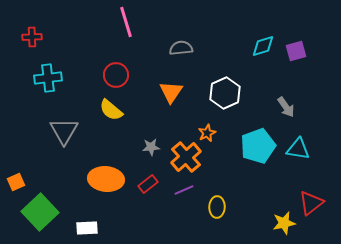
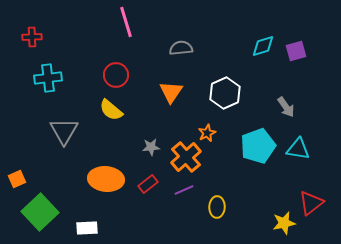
orange square: moved 1 px right, 3 px up
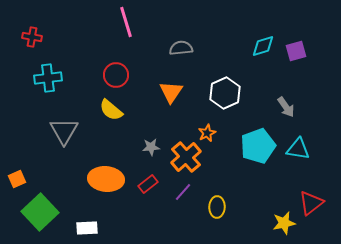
red cross: rotated 12 degrees clockwise
purple line: moved 1 px left, 2 px down; rotated 24 degrees counterclockwise
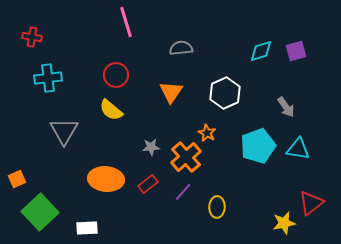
cyan diamond: moved 2 px left, 5 px down
orange star: rotated 18 degrees counterclockwise
